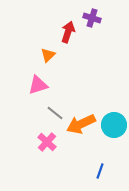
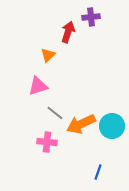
purple cross: moved 1 px left, 1 px up; rotated 24 degrees counterclockwise
pink triangle: moved 1 px down
cyan circle: moved 2 px left, 1 px down
pink cross: rotated 36 degrees counterclockwise
blue line: moved 2 px left, 1 px down
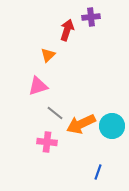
red arrow: moved 1 px left, 2 px up
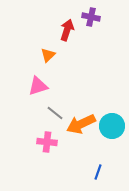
purple cross: rotated 18 degrees clockwise
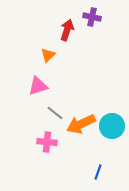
purple cross: moved 1 px right
